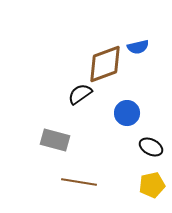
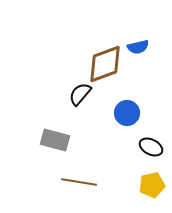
black semicircle: rotated 15 degrees counterclockwise
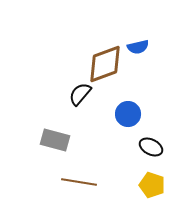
blue circle: moved 1 px right, 1 px down
yellow pentagon: rotated 30 degrees clockwise
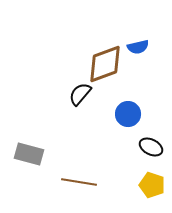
gray rectangle: moved 26 px left, 14 px down
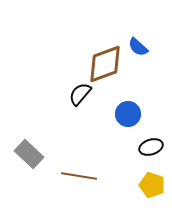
blue semicircle: rotated 55 degrees clockwise
black ellipse: rotated 45 degrees counterclockwise
gray rectangle: rotated 28 degrees clockwise
brown line: moved 6 px up
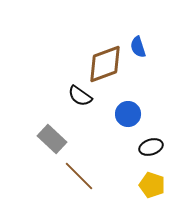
blue semicircle: rotated 30 degrees clockwise
black semicircle: moved 2 px down; rotated 95 degrees counterclockwise
gray rectangle: moved 23 px right, 15 px up
brown line: rotated 36 degrees clockwise
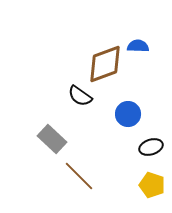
blue semicircle: moved 1 px up; rotated 110 degrees clockwise
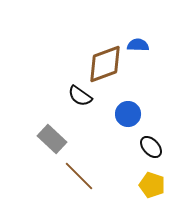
blue semicircle: moved 1 px up
black ellipse: rotated 65 degrees clockwise
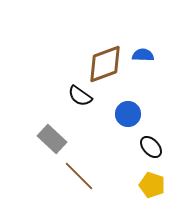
blue semicircle: moved 5 px right, 10 px down
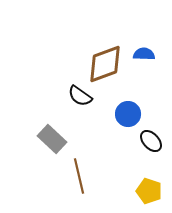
blue semicircle: moved 1 px right, 1 px up
black ellipse: moved 6 px up
brown line: rotated 32 degrees clockwise
yellow pentagon: moved 3 px left, 6 px down
